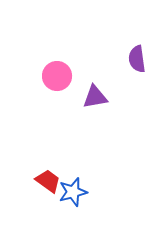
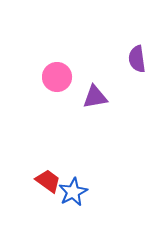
pink circle: moved 1 px down
blue star: rotated 12 degrees counterclockwise
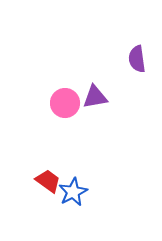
pink circle: moved 8 px right, 26 px down
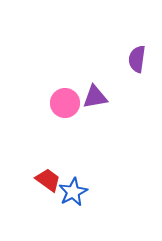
purple semicircle: rotated 16 degrees clockwise
red trapezoid: moved 1 px up
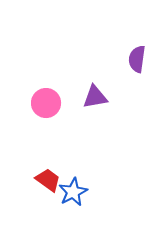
pink circle: moved 19 px left
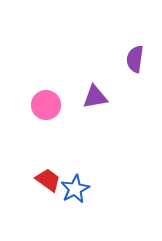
purple semicircle: moved 2 px left
pink circle: moved 2 px down
blue star: moved 2 px right, 3 px up
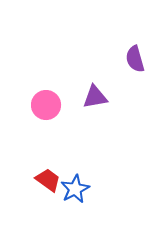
purple semicircle: rotated 24 degrees counterclockwise
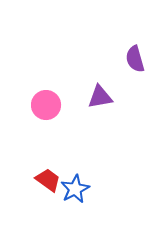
purple triangle: moved 5 px right
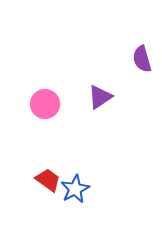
purple semicircle: moved 7 px right
purple triangle: rotated 24 degrees counterclockwise
pink circle: moved 1 px left, 1 px up
